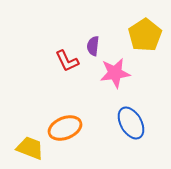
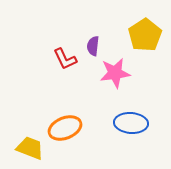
red L-shape: moved 2 px left, 2 px up
blue ellipse: rotated 56 degrees counterclockwise
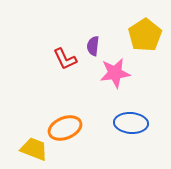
yellow trapezoid: moved 4 px right, 1 px down
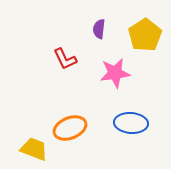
purple semicircle: moved 6 px right, 17 px up
orange ellipse: moved 5 px right
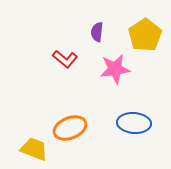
purple semicircle: moved 2 px left, 3 px down
red L-shape: rotated 25 degrees counterclockwise
pink star: moved 4 px up
blue ellipse: moved 3 px right
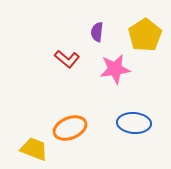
red L-shape: moved 2 px right
